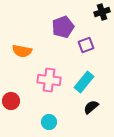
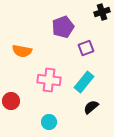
purple square: moved 3 px down
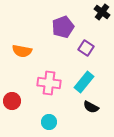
black cross: rotated 35 degrees counterclockwise
purple square: rotated 35 degrees counterclockwise
pink cross: moved 3 px down
red circle: moved 1 px right
black semicircle: rotated 112 degrees counterclockwise
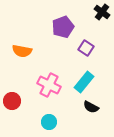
pink cross: moved 2 px down; rotated 20 degrees clockwise
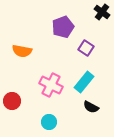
pink cross: moved 2 px right
